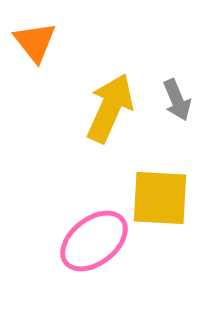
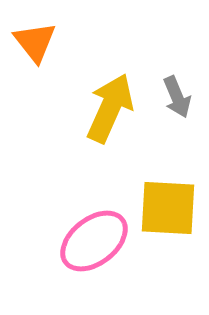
gray arrow: moved 3 px up
yellow square: moved 8 px right, 10 px down
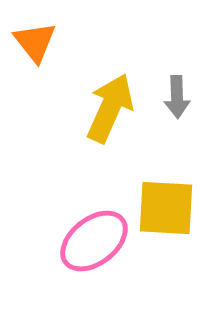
gray arrow: rotated 21 degrees clockwise
yellow square: moved 2 px left
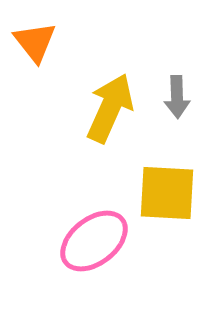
yellow square: moved 1 px right, 15 px up
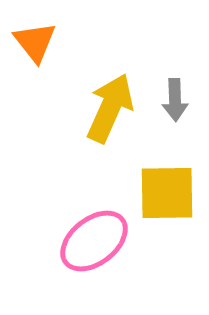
gray arrow: moved 2 px left, 3 px down
yellow square: rotated 4 degrees counterclockwise
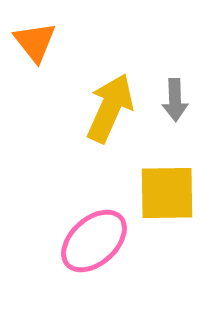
pink ellipse: rotated 4 degrees counterclockwise
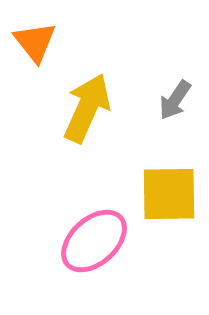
gray arrow: rotated 36 degrees clockwise
yellow arrow: moved 23 px left
yellow square: moved 2 px right, 1 px down
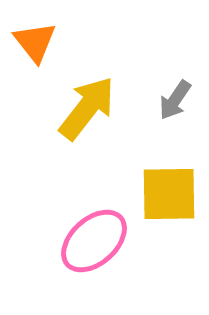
yellow arrow: rotated 14 degrees clockwise
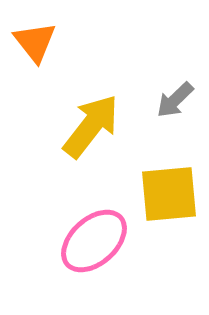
gray arrow: rotated 12 degrees clockwise
yellow arrow: moved 4 px right, 18 px down
yellow square: rotated 4 degrees counterclockwise
